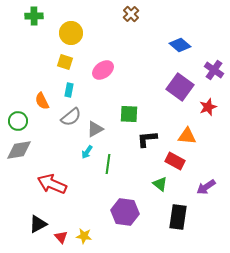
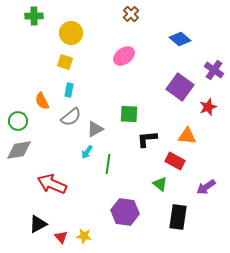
blue diamond: moved 6 px up
pink ellipse: moved 21 px right, 14 px up
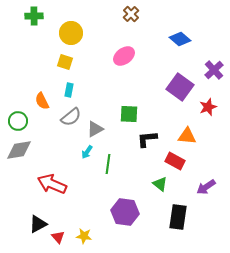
purple cross: rotated 12 degrees clockwise
red triangle: moved 3 px left
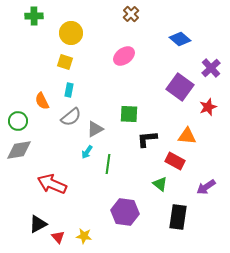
purple cross: moved 3 px left, 2 px up
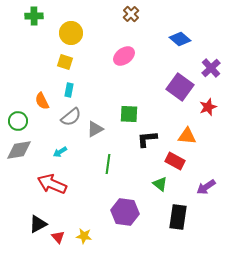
cyan arrow: moved 27 px left; rotated 24 degrees clockwise
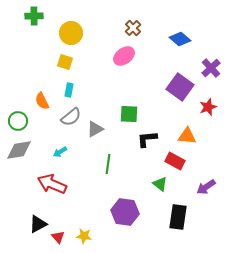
brown cross: moved 2 px right, 14 px down
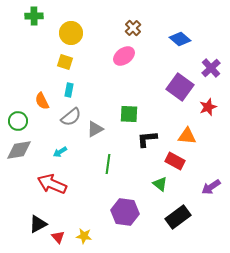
purple arrow: moved 5 px right
black rectangle: rotated 45 degrees clockwise
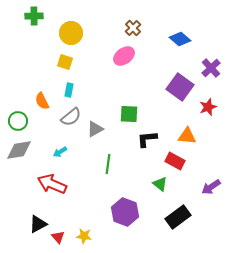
purple hexagon: rotated 12 degrees clockwise
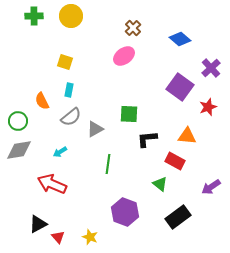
yellow circle: moved 17 px up
yellow star: moved 6 px right, 1 px down; rotated 14 degrees clockwise
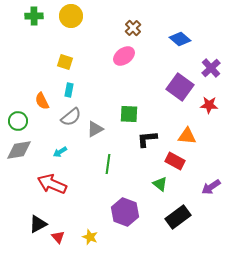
red star: moved 1 px right, 2 px up; rotated 24 degrees clockwise
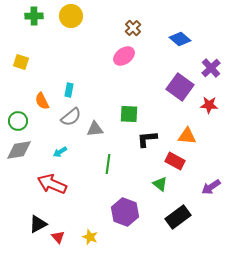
yellow square: moved 44 px left
gray triangle: rotated 24 degrees clockwise
